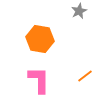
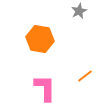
pink L-shape: moved 6 px right, 8 px down
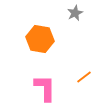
gray star: moved 4 px left, 2 px down
orange line: moved 1 px left, 1 px down
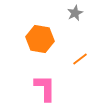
orange line: moved 4 px left, 18 px up
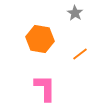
gray star: rotated 14 degrees counterclockwise
orange line: moved 5 px up
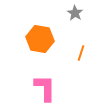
orange line: moved 1 px right, 1 px up; rotated 35 degrees counterclockwise
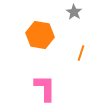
gray star: moved 1 px left, 1 px up
orange hexagon: moved 4 px up
